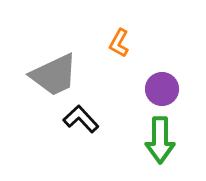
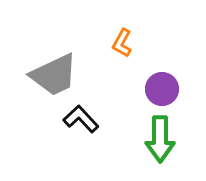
orange L-shape: moved 3 px right
green arrow: moved 1 px up
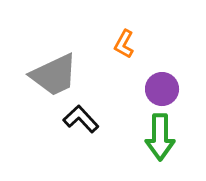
orange L-shape: moved 2 px right, 1 px down
green arrow: moved 2 px up
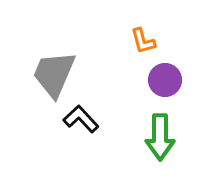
orange L-shape: moved 19 px right, 3 px up; rotated 44 degrees counterclockwise
gray trapezoid: moved 1 px up; rotated 138 degrees clockwise
purple circle: moved 3 px right, 9 px up
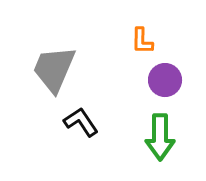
orange L-shape: moved 1 px left; rotated 16 degrees clockwise
gray trapezoid: moved 5 px up
black L-shape: moved 3 px down; rotated 9 degrees clockwise
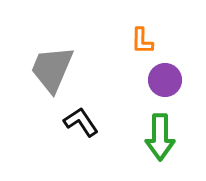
gray trapezoid: moved 2 px left
